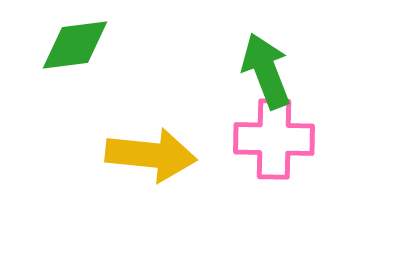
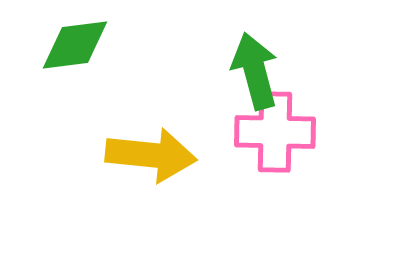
green arrow: moved 11 px left; rotated 6 degrees clockwise
pink cross: moved 1 px right, 7 px up
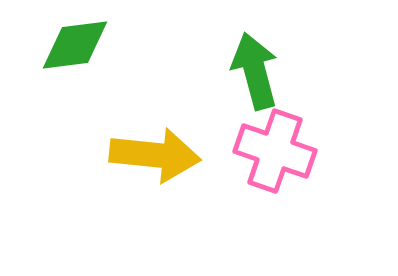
pink cross: moved 19 px down; rotated 18 degrees clockwise
yellow arrow: moved 4 px right
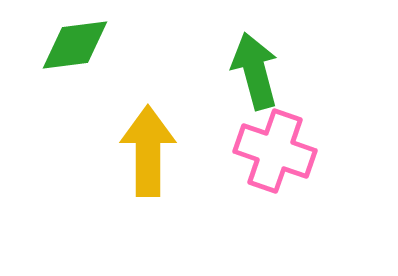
yellow arrow: moved 7 px left, 4 px up; rotated 96 degrees counterclockwise
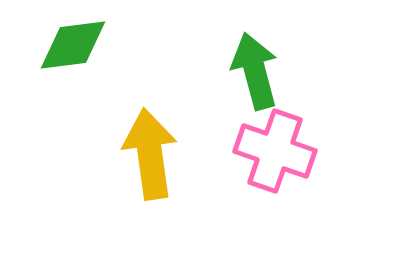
green diamond: moved 2 px left
yellow arrow: moved 2 px right, 3 px down; rotated 8 degrees counterclockwise
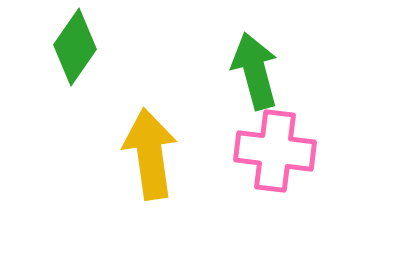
green diamond: moved 2 px right, 2 px down; rotated 48 degrees counterclockwise
pink cross: rotated 12 degrees counterclockwise
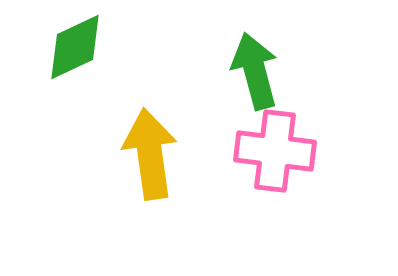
green diamond: rotated 30 degrees clockwise
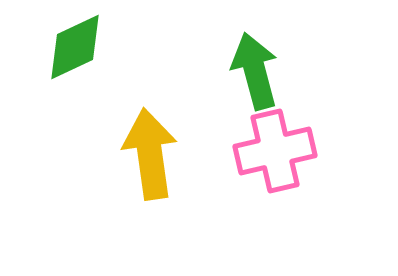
pink cross: rotated 20 degrees counterclockwise
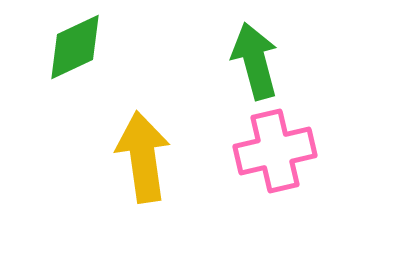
green arrow: moved 10 px up
yellow arrow: moved 7 px left, 3 px down
